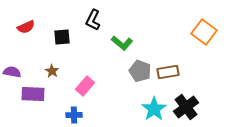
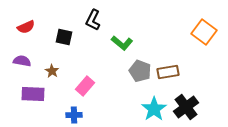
black square: moved 2 px right; rotated 18 degrees clockwise
purple semicircle: moved 10 px right, 11 px up
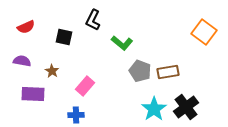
blue cross: moved 2 px right
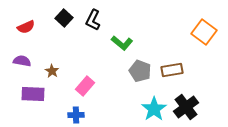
black square: moved 19 px up; rotated 30 degrees clockwise
brown rectangle: moved 4 px right, 2 px up
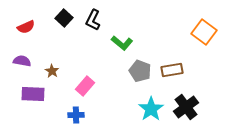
cyan star: moved 3 px left
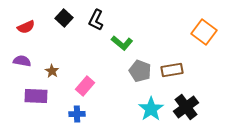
black L-shape: moved 3 px right
purple rectangle: moved 3 px right, 2 px down
blue cross: moved 1 px right, 1 px up
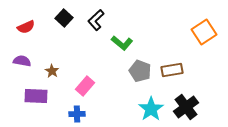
black L-shape: rotated 20 degrees clockwise
orange square: rotated 20 degrees clockwise
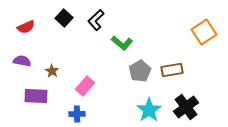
gray pentagon: rotated 20 degrees clockwise
cyan star: moved 2 px left, 1 px down
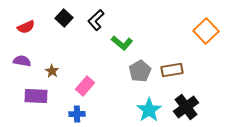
orange square: moved 2 px right, 1 px up; rotated 10 degrees counterclockwise
